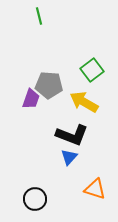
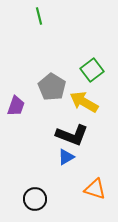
gray pentagon: moved 3 px right, 2 px down; rotated 28 degrees clockwise
purple trapezoid: moved 15 px left, 7 px down
blue triangle: moved 3 px left; rotated 18 degrees clockwise
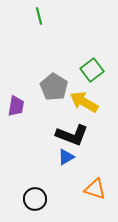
gray pentagon: moved 2 px right
purple trapezoid: rotated 10 degrees counterclockwise
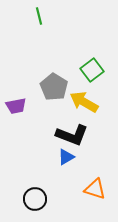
purple trapezoid: rotated 70 degrees clockwise
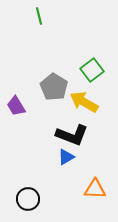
purple trapezoid: rotated 70 degrees clockwise
orange triangle: rotated 15 degrees counterclockwise
black circle: moved 7 px left
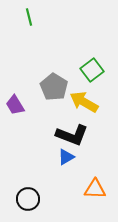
green line: moved 10 px left, 1 px down
purple trapezoid: moved 1 px left, 1 px up
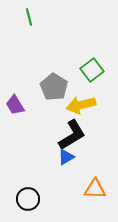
yellow arrow: moved 3 px left, 3 px down; rotated 44 degrees counterclockwise
black L-shape: rotated 52 degrees counterclockwise
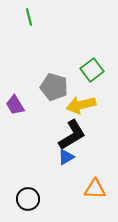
gray pentagon: rotated 16 degrees counterclockwise
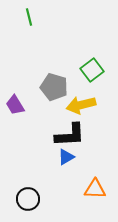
black L-shape: moved 2 px left; rotated 28 degrees clockwise
